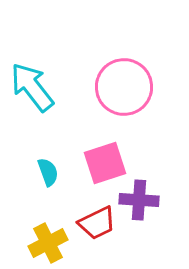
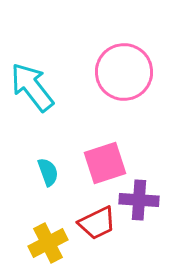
pink circle: moved 15 px up
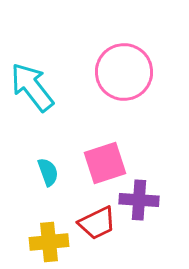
yellow cross: moved 1 px right, 1 px up; rotated 21 degrees clockwise
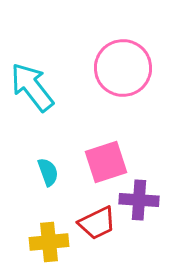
pink circle: moved 1 px left, 4 px up
pink square: moved 1 px right, 1 px up
